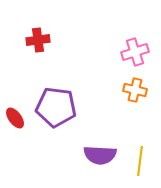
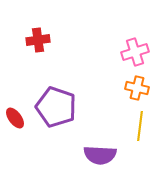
orange cross: moved 2 px right, 2 px up
purple pentagon: rotated 12 degrees clockwise
yellow line: moved 35 px up
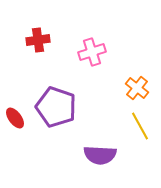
pink cross: moved 43 px left
orange cross: rotated 25 degrees clockwise
yellow line: rotated 36 degrees counterclockwise
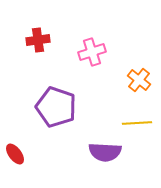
orange cross: moved 2 px right, 8 px up
red ellipse: moved 36 px down
yellow line: moved 3 px left, 3 px up; rotated 64 degrees counterclockwise
purple semicircle: moved 5 px right, 3 px up
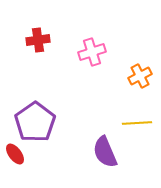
orange cross: moved 1 px right, 4 px up; rotated 25 degrees clockwise
purple pentagon: moved 21 px left, 15 px down; rotated 18 degrees clockwise
purple semicircle: rotated 64 degrees clockwise
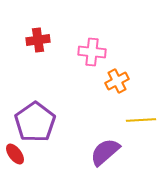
pink cross: rotated 24 degrees clockwise
orange cross: moved 23 px left, 5 px down
yellow line: moved 4 px right, 3 px up
purple semicircle: rotated 72 degrees clockwise
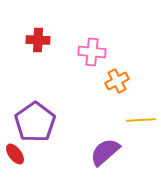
red cross: rotated 10 degrees clockwise
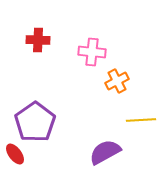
purple semicircle: rotated 12 degrees clockwise
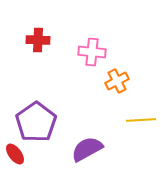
purple pentagon: moved 1 px right
purple semicircle: moved 18 px left, 3 px up
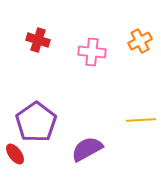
red cross: rotated 15 degrees clockwise
orange cross: moved 23 px right, 40 px up
